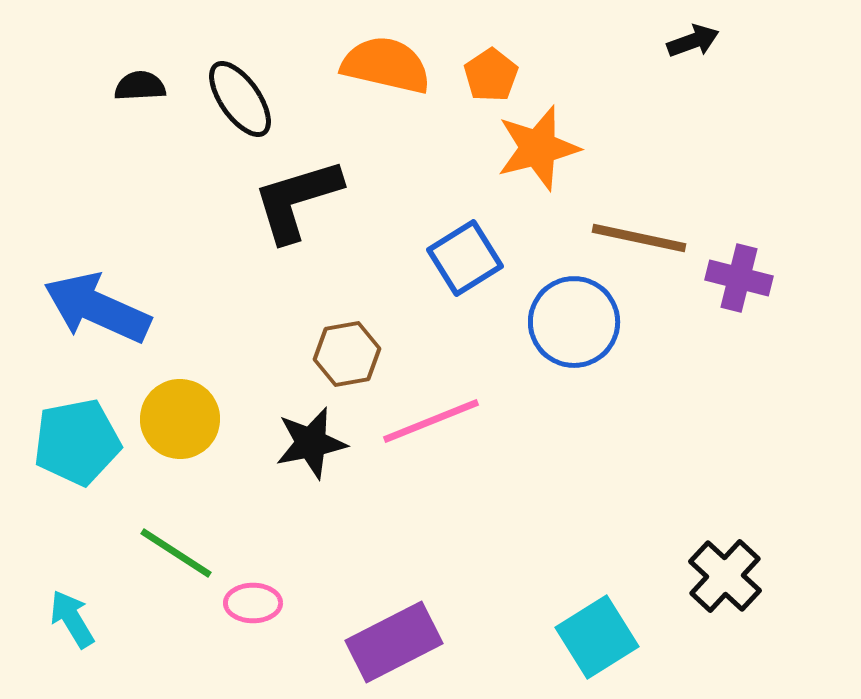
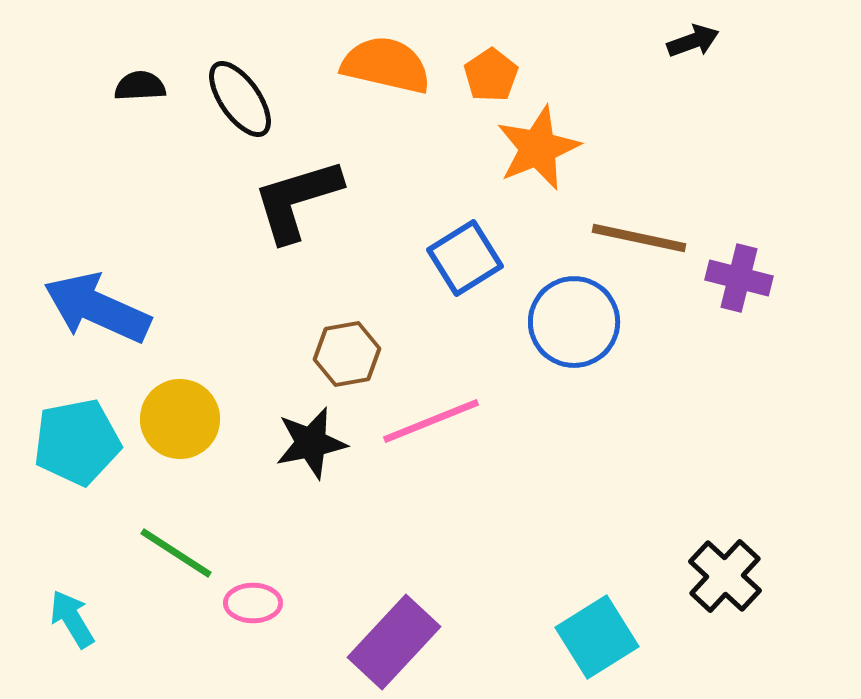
orange star: rotated 8 degrees counterclockwise
purple rectangle: rotated 20 degrees counterclockwise
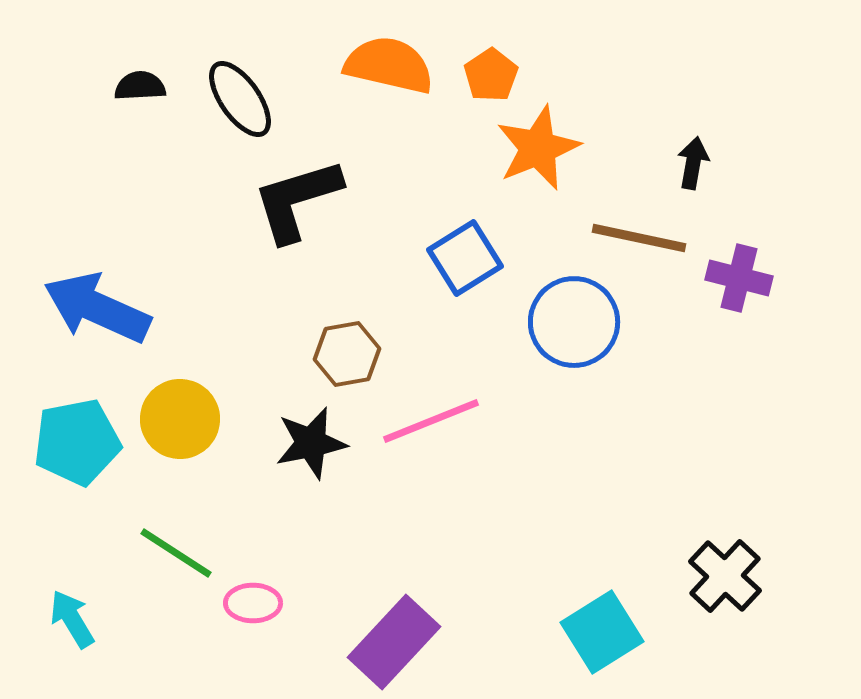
black arrow: moved 122 px down; rotated 60 degrees counterclockwise
orange semicircle: moved 3 px right
cyan square: moved 5 px right, 5 px up
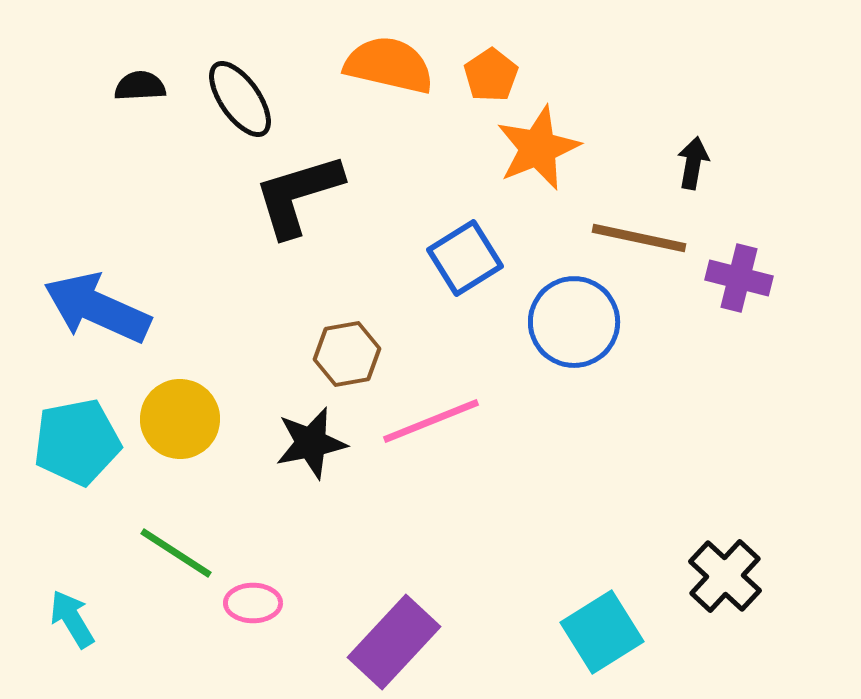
black L-shape: moved 1 px right, 5 px up
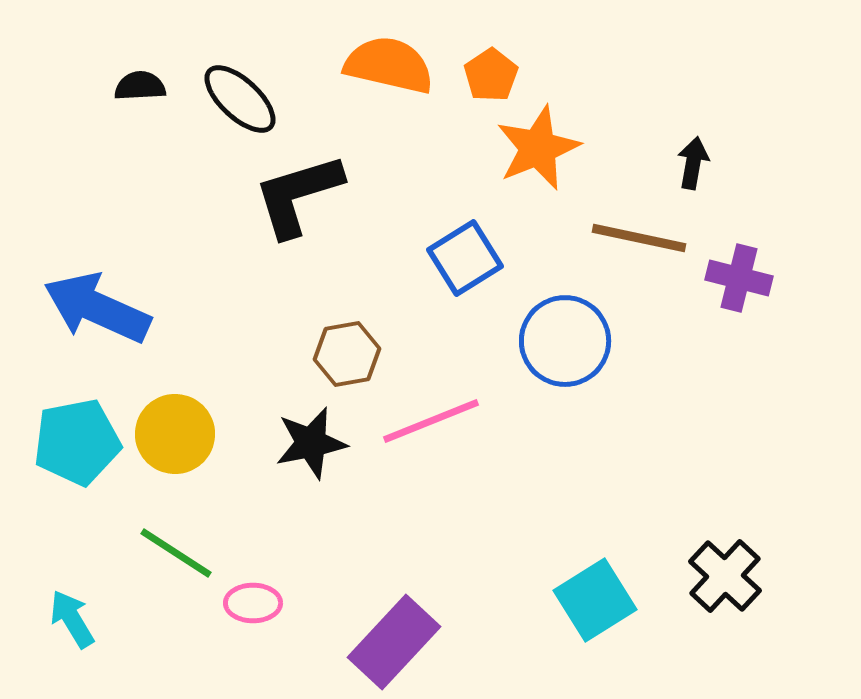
black ellipse: rotated 12 degrees counterclockwise
blue circle: moved 9 px left, 19 px down
yellow circle: moved 5 px left, 15 px down
cyan square: moved 7 px left, 32 px up
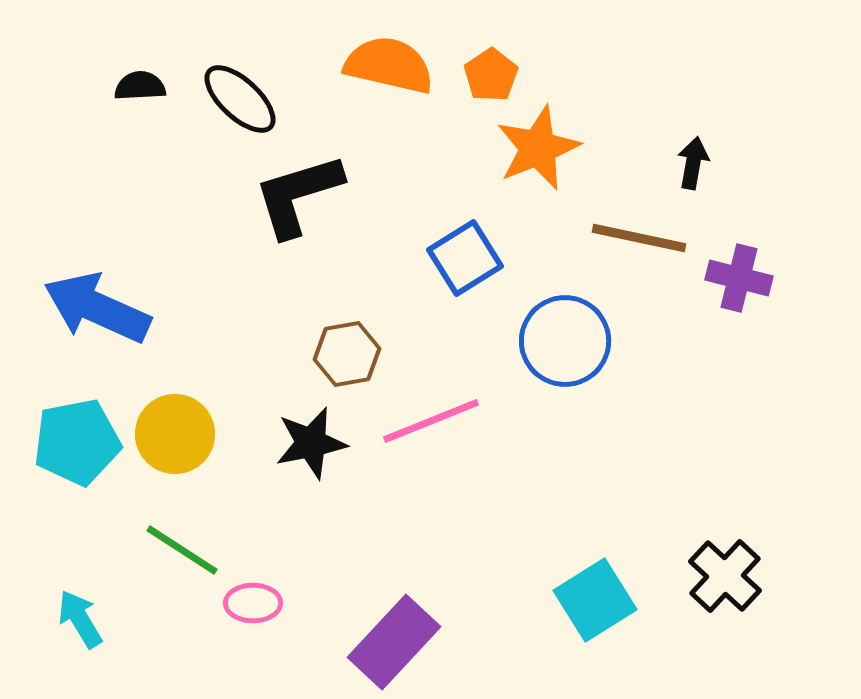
green line: moved 6 px right, 3 px up
cyan arrow: moved 8 px right
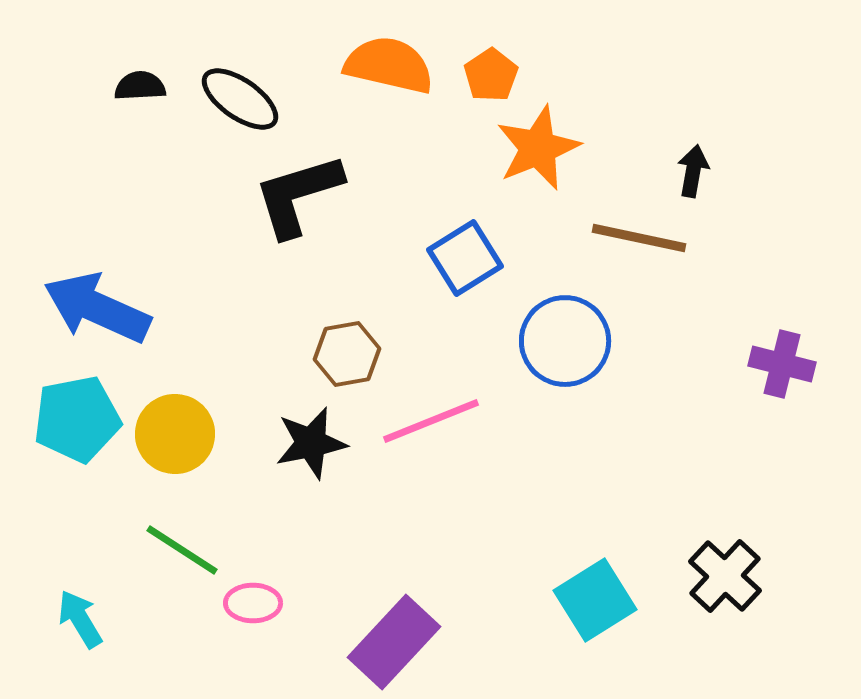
black ellipse: rotated 8 degrees counterclockwise
black arrow: moved 8 px down
purple cross: moved 43 px right, 86 px down
cyan pentagon: moved 23 px up
